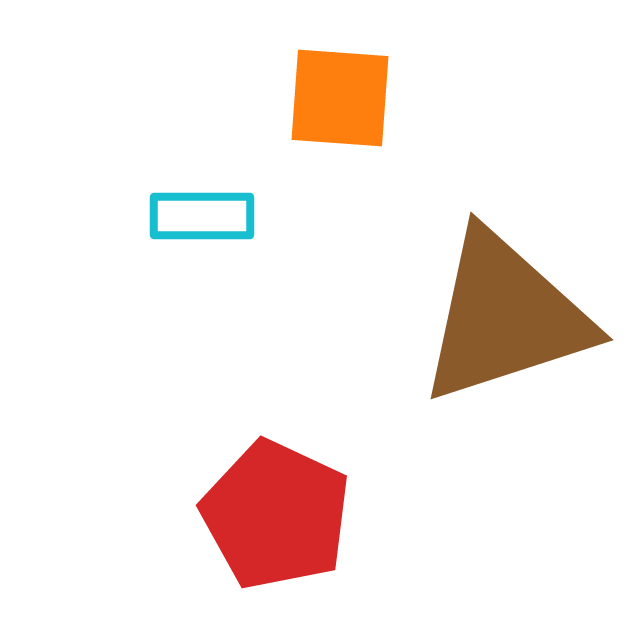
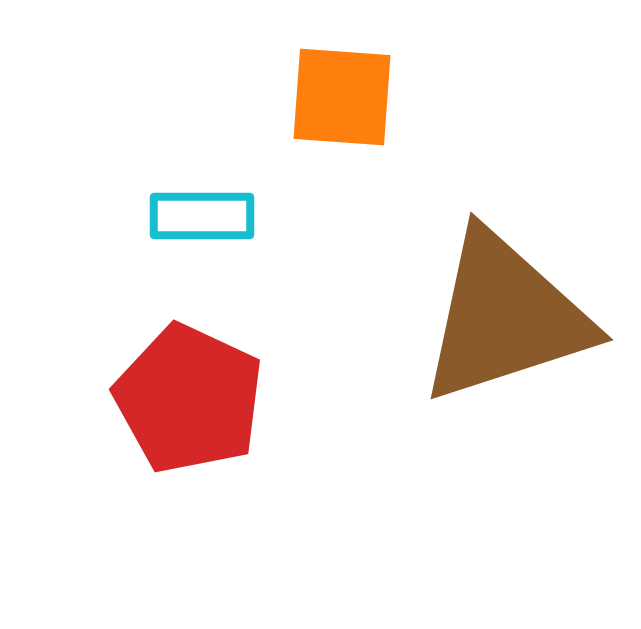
orange square: moved 2 px right, 1 px up
red pentagon: moved 87 px left, 116 px up
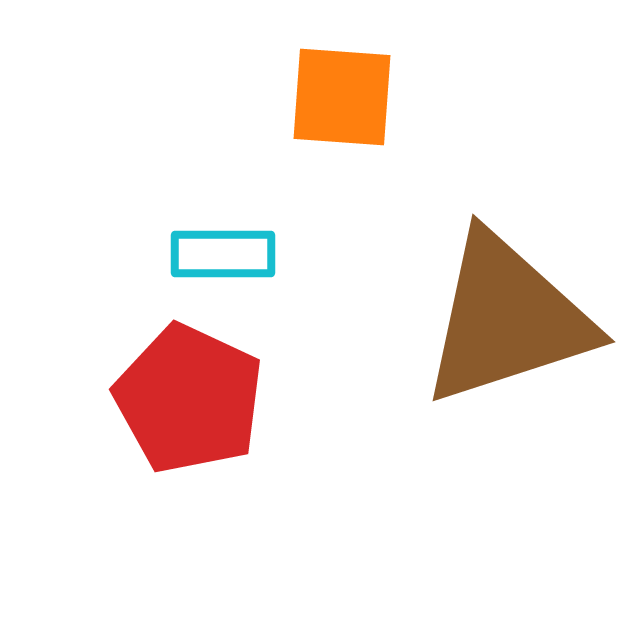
cyan rectangle: moved 21 px right, 38 px down
brown triangle: moved 2 px right, 2 px down
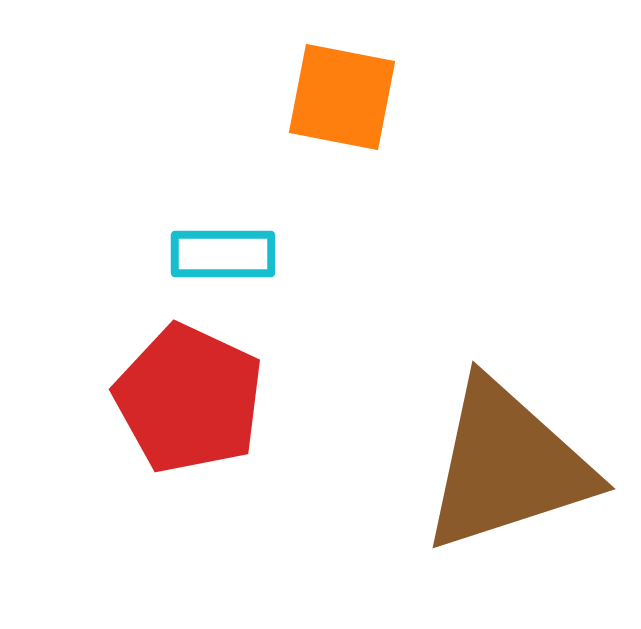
orange square: rotated 7 degrees clockwise
brown triangle: moved 147 px down
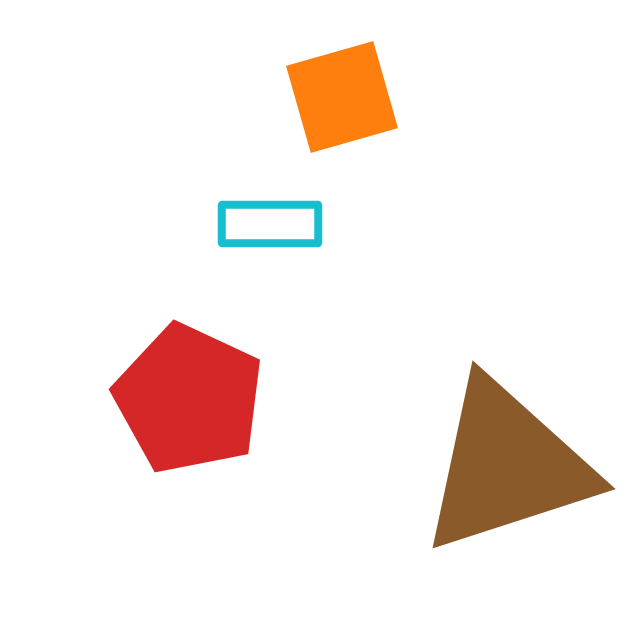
orange square: rotated 27 degrees counterclockwise
cyan rectangle: moved 47 px right, 30 px up
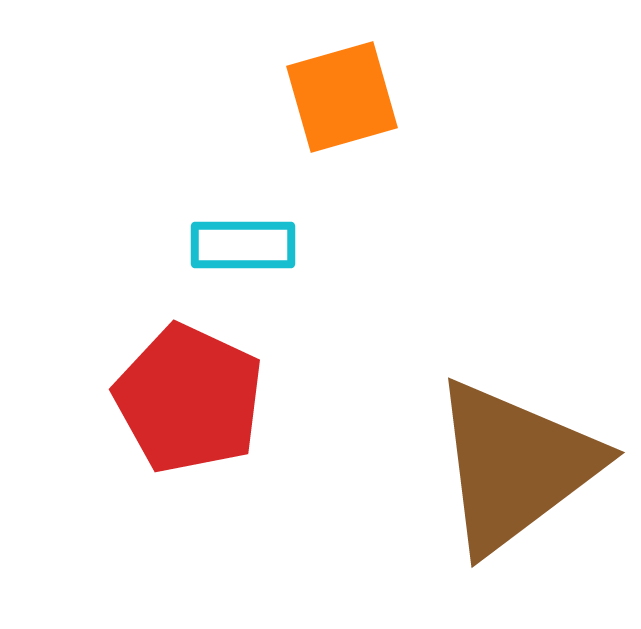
cyan rectangle: moved 27 px left, 21 px down
brown triangle: moved 8 px right; rotated 19 degrees counterclockwise
